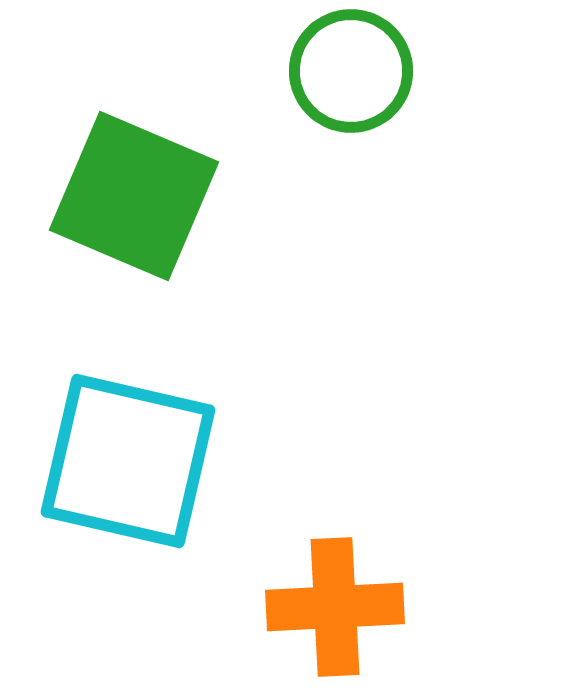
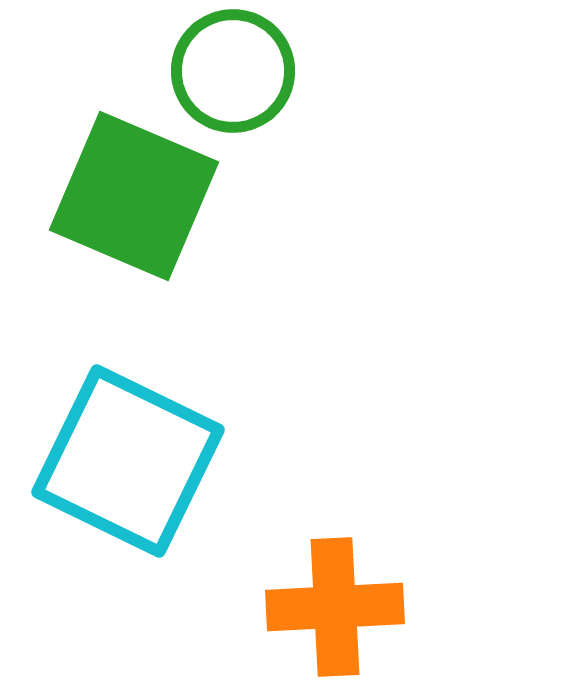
green circle: moved 118 px left
cyan square: rotated 13 degrees clockwise
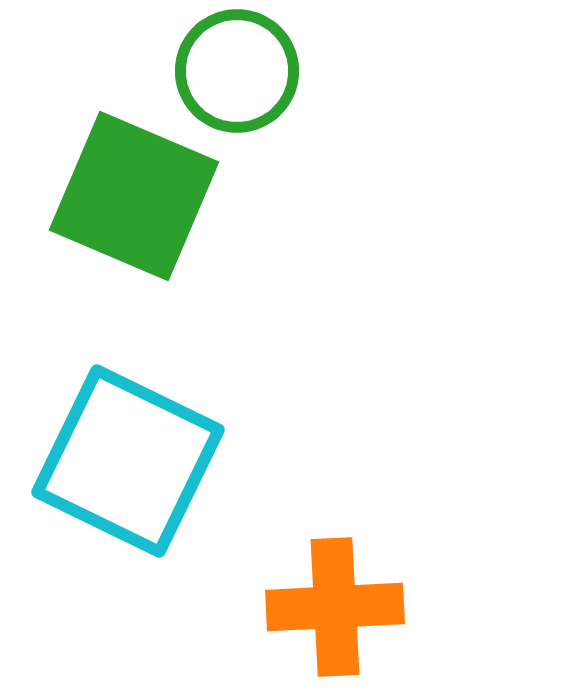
green circle: moved 4 px right
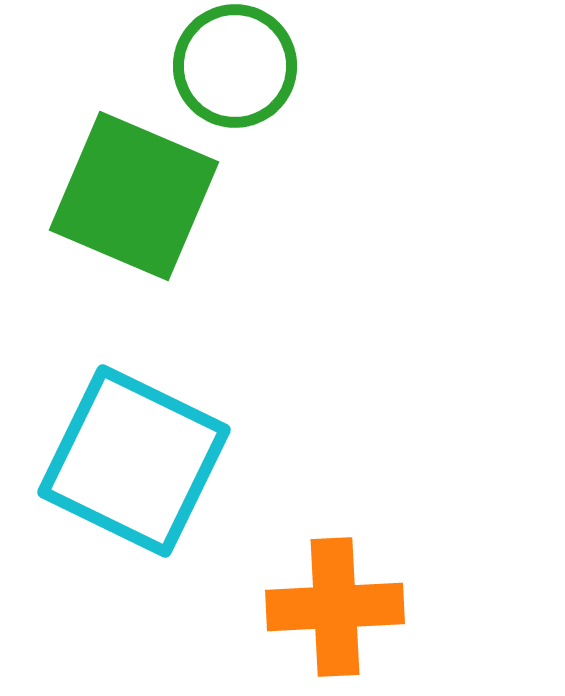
green circle: moved 2 px left, 5 px up
cyan square: moved 6 px right
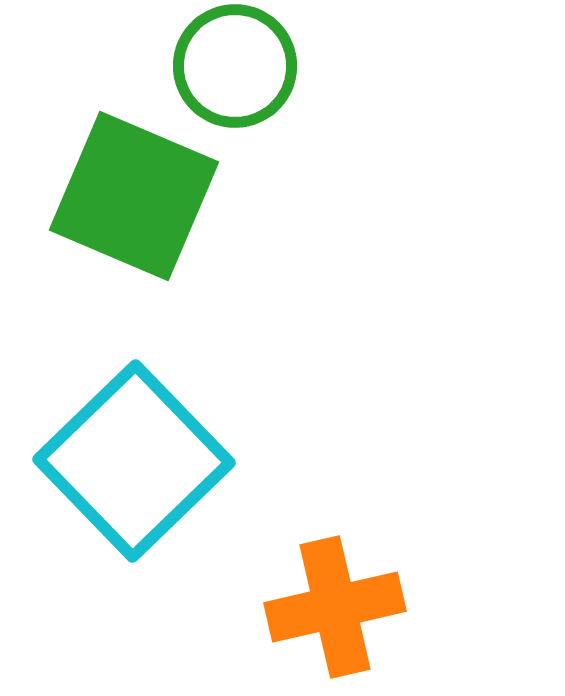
cyan square: rotated 20 degrees clockwise
orange cross: rotated 10 degrees counterclockwise
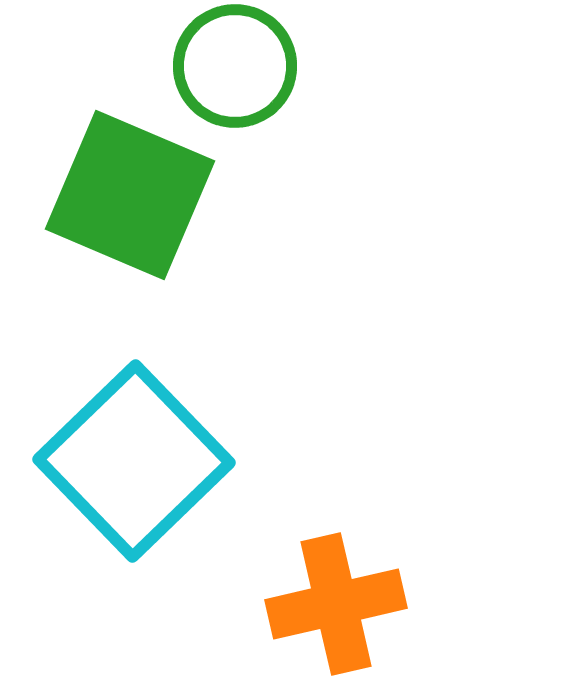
green square: moved 4 px left, 1 px up
orange cross: moved 1 px right, 3 px up
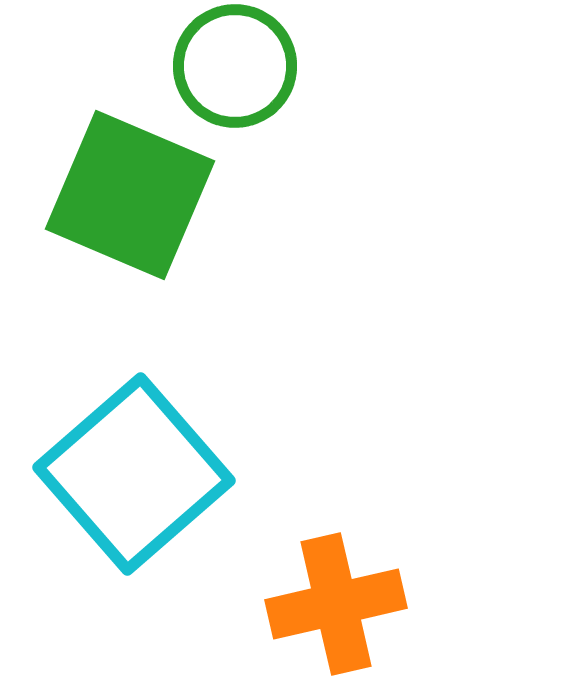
cyan square: moved 13 px down; rotated 3 degrees clockwise
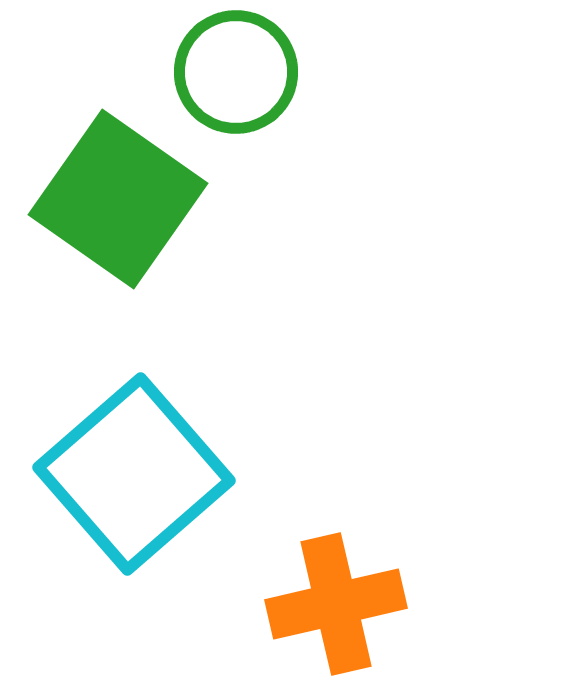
green circle: moved 1 px right, 6 px down
green square: moved 12 px left, 4 px down; rotated 12 degrees clockwise
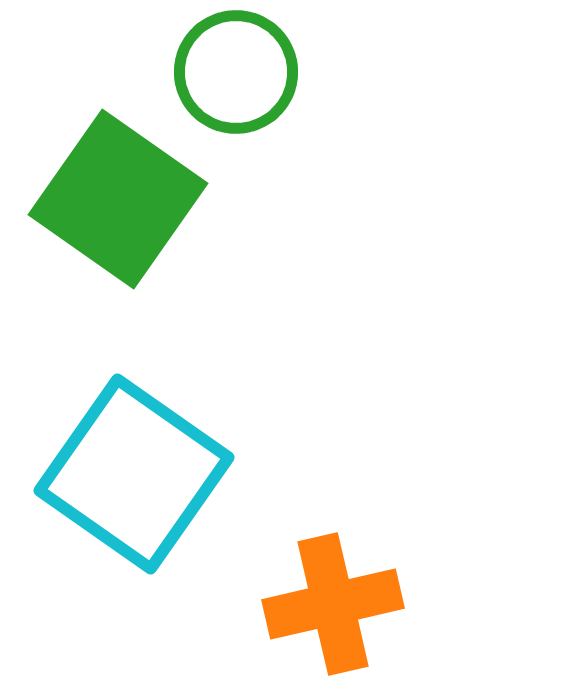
cyan square: rotated 14 degrees counterclockwise
orange cross: moved 3 px left
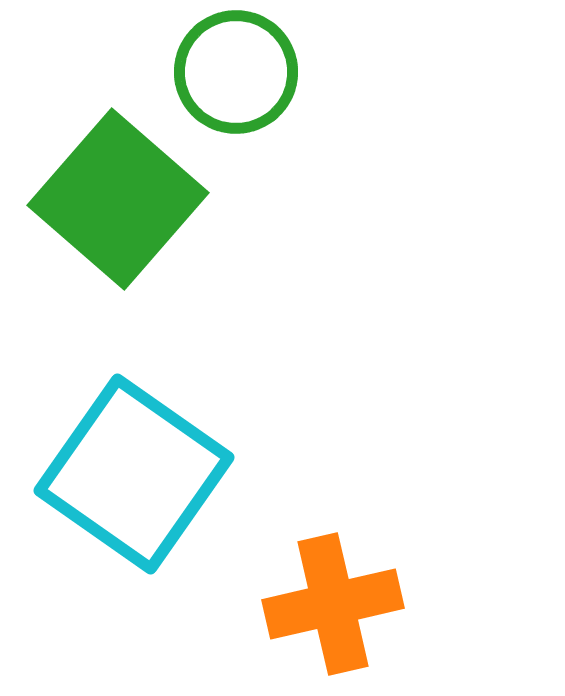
green square: rotated 6 degrees clockwise
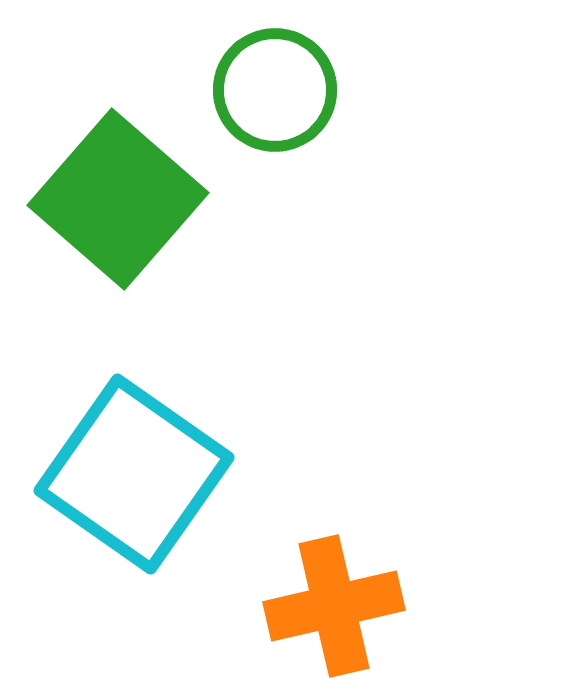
green circle: moved 39 px right, 18 px down
orange cross: moved 1 px right, 2 px down
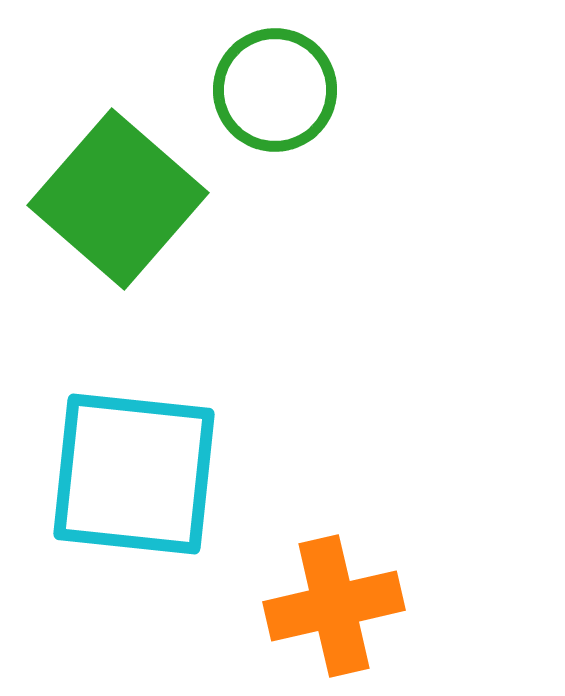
cyan square: rotated 29 degrees counterclockwise
